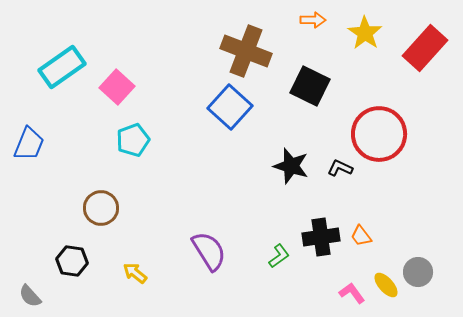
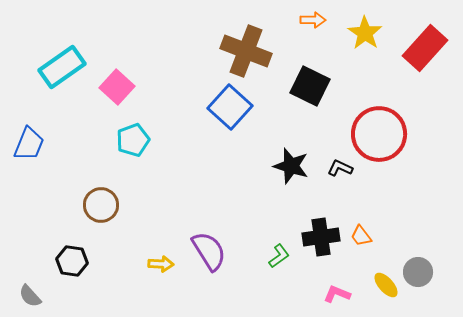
brown circle: moved 3 px up
yellow arrow: moved 26 px right, 9 px up; rotated 145 degrees clockwise
pink L-shape: moved 15 px left, 1 px down; rotated 32 degrees counterclockwise
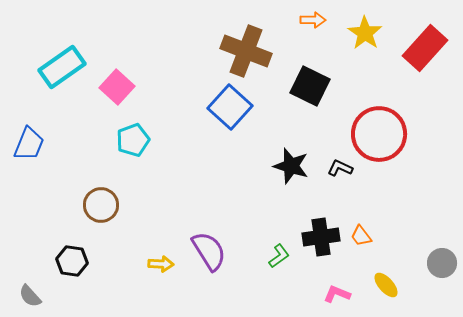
gray circle: moved 24 px right, 9 px up
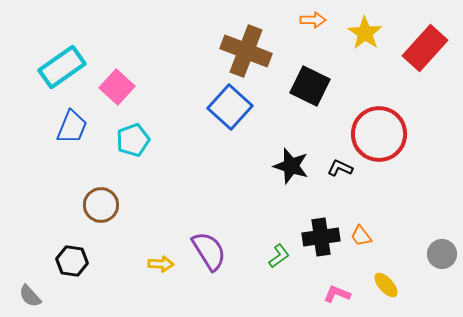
blue trapezoid: moved 43 px right, 17 px up
gray circle: moved 9 px up
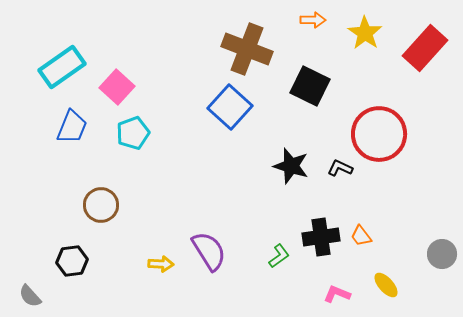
brown cross: moved 1 px right, 2 px up
cyan pentagon: moved 7 px up
black hexagon: rotated 16 degrees counterclockwise
